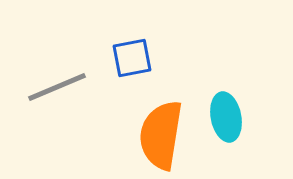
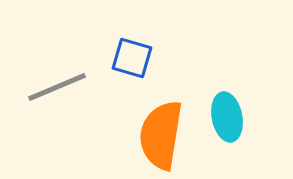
blue square: rotated 27 degrees clockwise
cyan ellipse: moved 1 px right
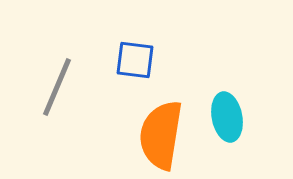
blue square: moved 3 px right, 2 px down; rotated 9 degrees counterclockwise
gray line: rotated 44 degrees counterclockwise
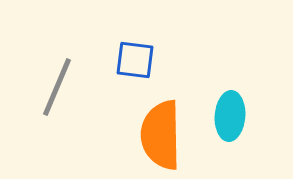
cyan ellipse: moved 3 px right, 1 px up; rotated 15 degrees clockwise
orange semicircle: rotated 10 degrees counterclockwise
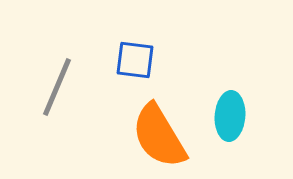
orange semicircle: moved 2 px left, 1 px down; rotated 30 degrees counterclockwise
